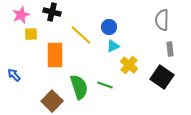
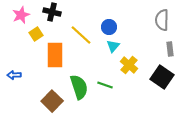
yellow square: moved 5 px right; rotated 32 degrees counterclockwise
cyan triangle: rotated 24 degrees counterclockwise
blue arrow: rotated 48 degrees counterclockwise
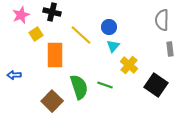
black square: moved 6 px left, 8 px down
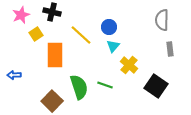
black square: moved 1 px down
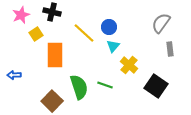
gray semicircle: moved 1 px left, 3 px down; rotated 35 degrees clockwise
yellow line: moved 3 px right, 2 px up
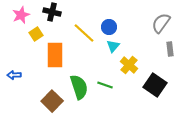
black square: moved 1 px left, 1 px up
